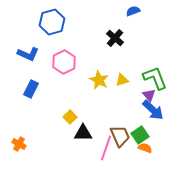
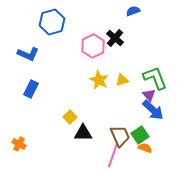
pink hexagon: moved 29 px right, 16 px up
pink line: moved 7 px right, 7 px down
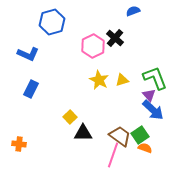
brown trapezoid: rotated 30 degrees counterclockwise
orange cross: rotated 24 degrees counterclockwise
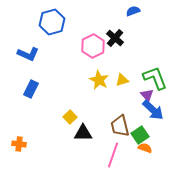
purple triangle: moved 2 px left
brown trapezoid: moved 10 px up; rotated 140 degrees counterclockwise
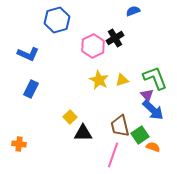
blue hexagon: moved 5 px right, 2 px up
black cross: rotated 18 degrees clockwise
orange semicircle: moved 8 px right, 1 px up
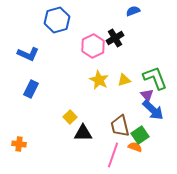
yellow triangle: moved 2 px right
orange semicircle: moved 18 px left
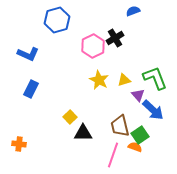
purple triangle: moved 9 px left
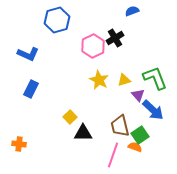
blue semicircle: moved 1 px left
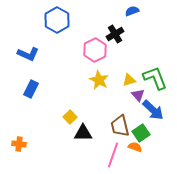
blue hexagon: rotated 15 degrees counterclockwise
black cross: moved 4 px up
pink hexagon: moved 2 px right, 4 px down
yellow triangle: moved 5 px right
green square: moved 1 px right, 2 px up
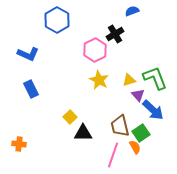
blue rectangle: rotated 54 degrees counterclockwise
orange semicircle: rotated 40 degrees clockwise
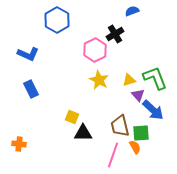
yellow square: moved 2 px right; rotated 24 degrees counterclockwise
green square: rotated 30 degrees clockwise
